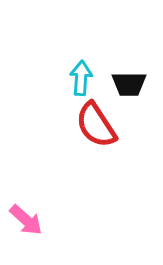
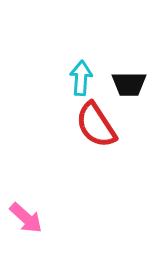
pink arrow: moved 2 px up
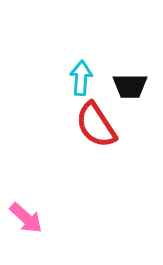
black trapezoid: moved 1 px right, 2 px down
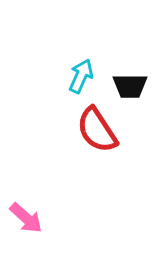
cyan arrow: moved 2 px up; rotated 20 degrees clockwise
red semicircle: moved 1 px right, 5 px down
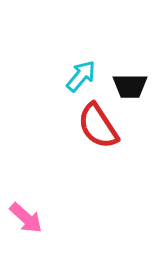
cyan arrow: rotated 16 degrees clockwise
red semicircle: moved 1 px right, 4 px up
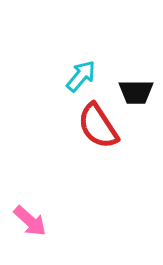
black trapezoid: moved 6 px right, 6 px down
pink arrow: moved 4 px right, 3 px down
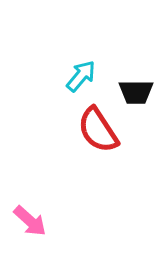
red semicircle: moved 4 px down
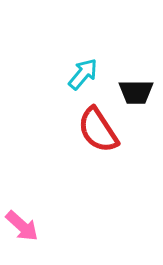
cyan arrow: moved 2 px right, 2 px up
pink arrow: moved 8 px left, 5 px down
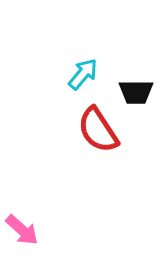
pink arrow: moved 4 px down
